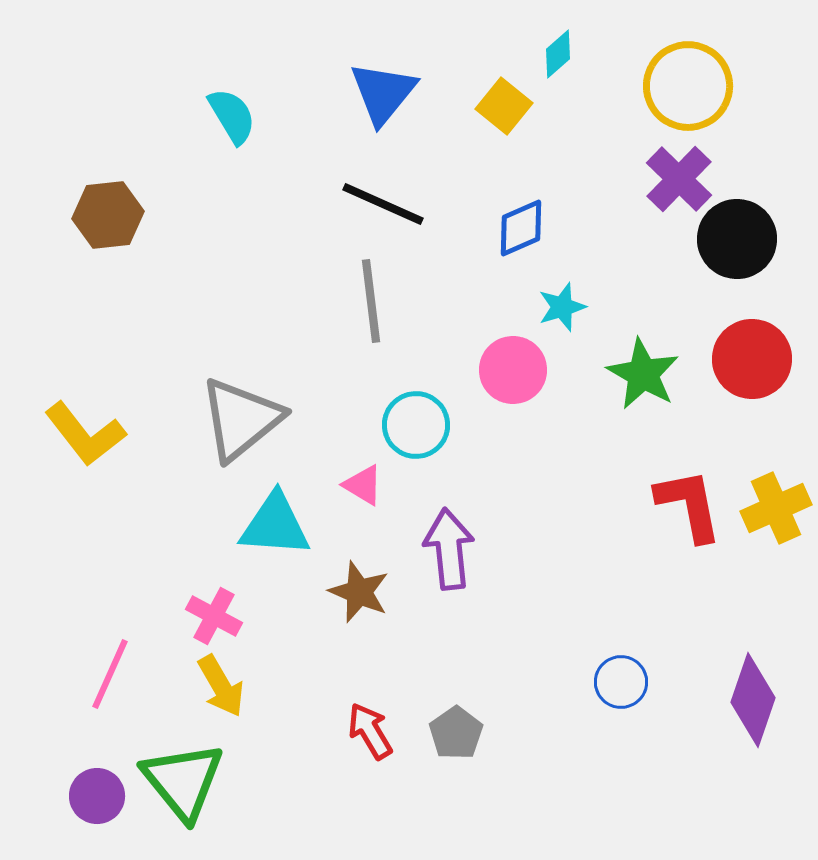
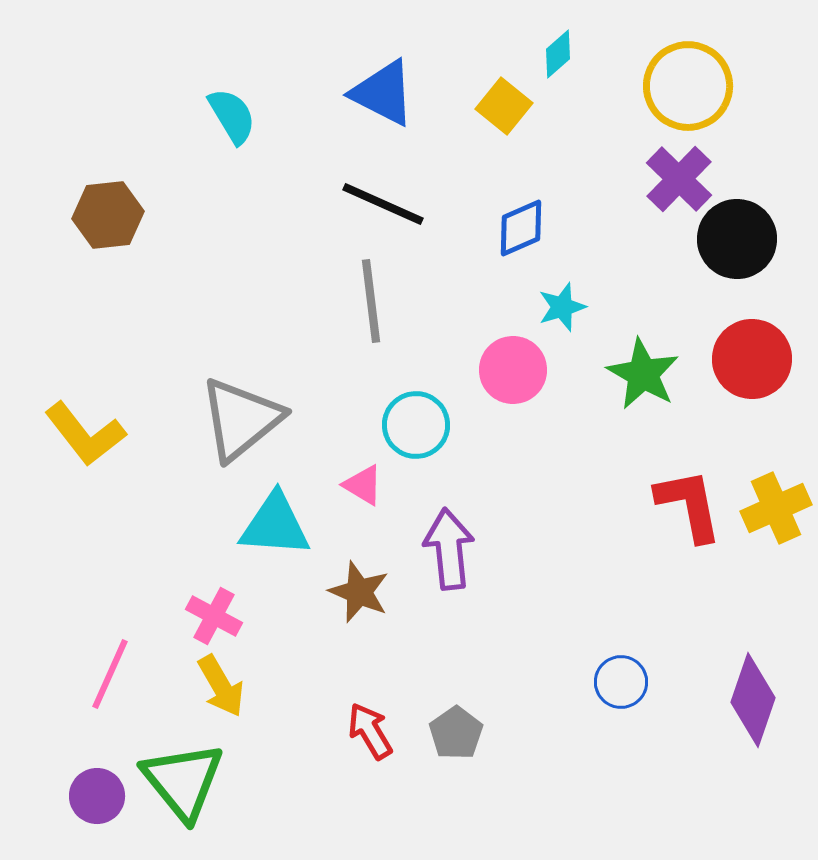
blue triangle: rotated 42 degrees counterclockwise
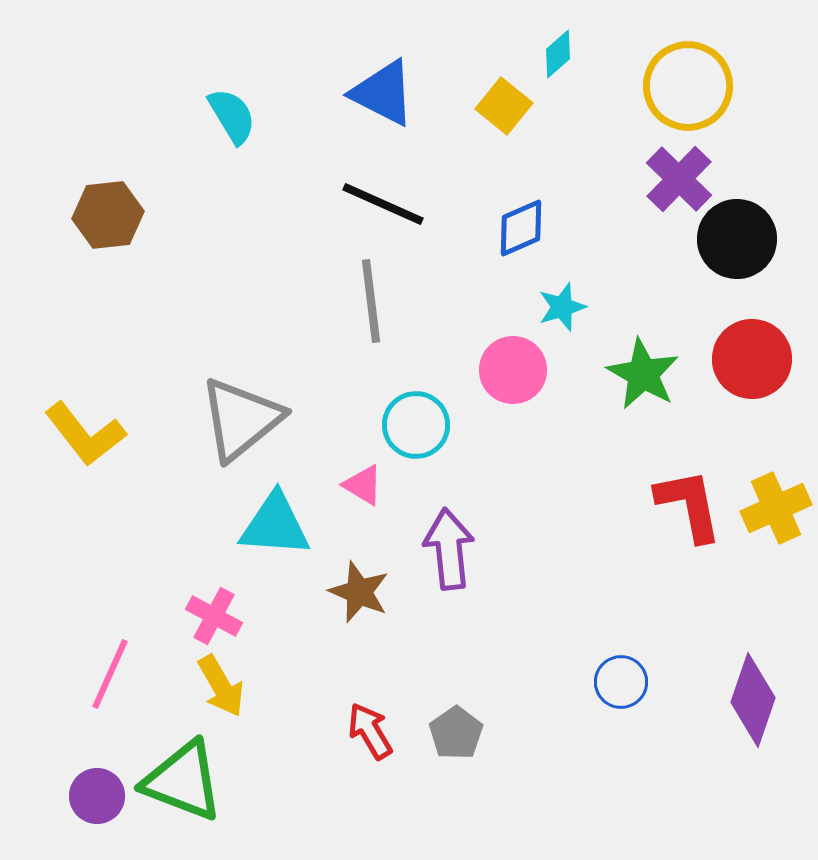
green triangle: rotated 30 degrees counterclockwise
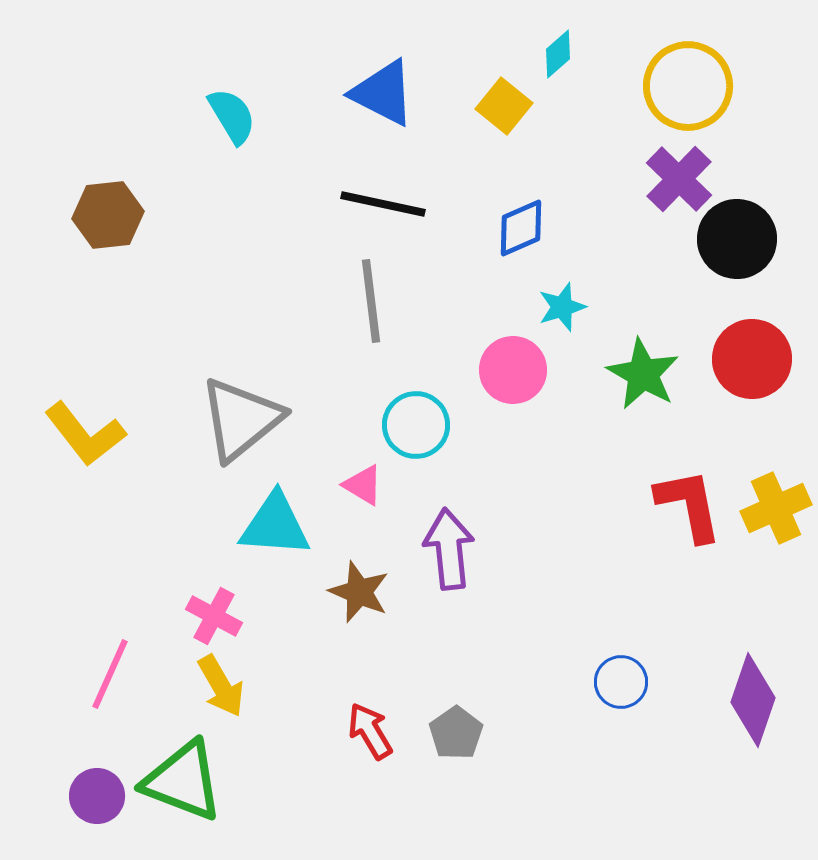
black line: rotated 12 degrees counterclockwise
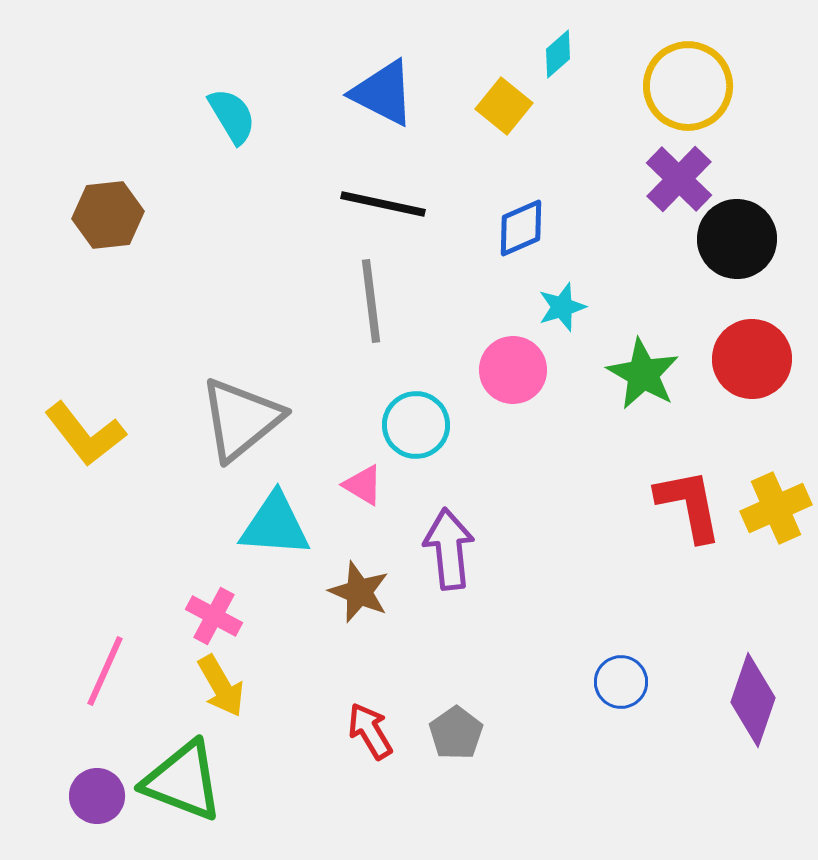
pink line: moved 5 px left, 3 px up
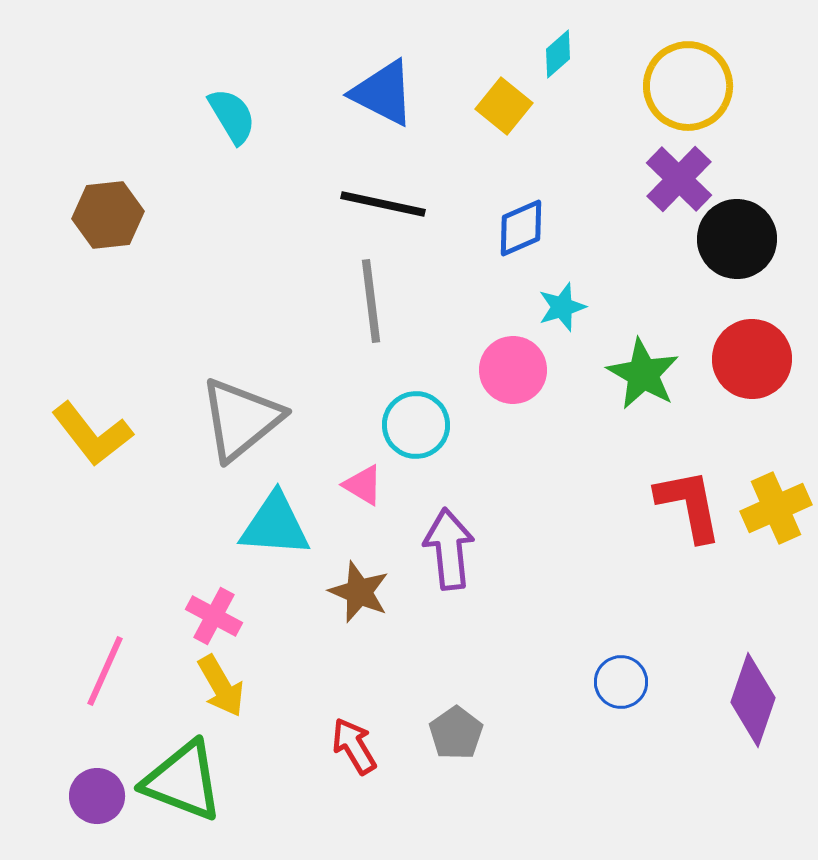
yellow L-shape: moved 7 px right
red arrow: moved 16 px left, 15 px down
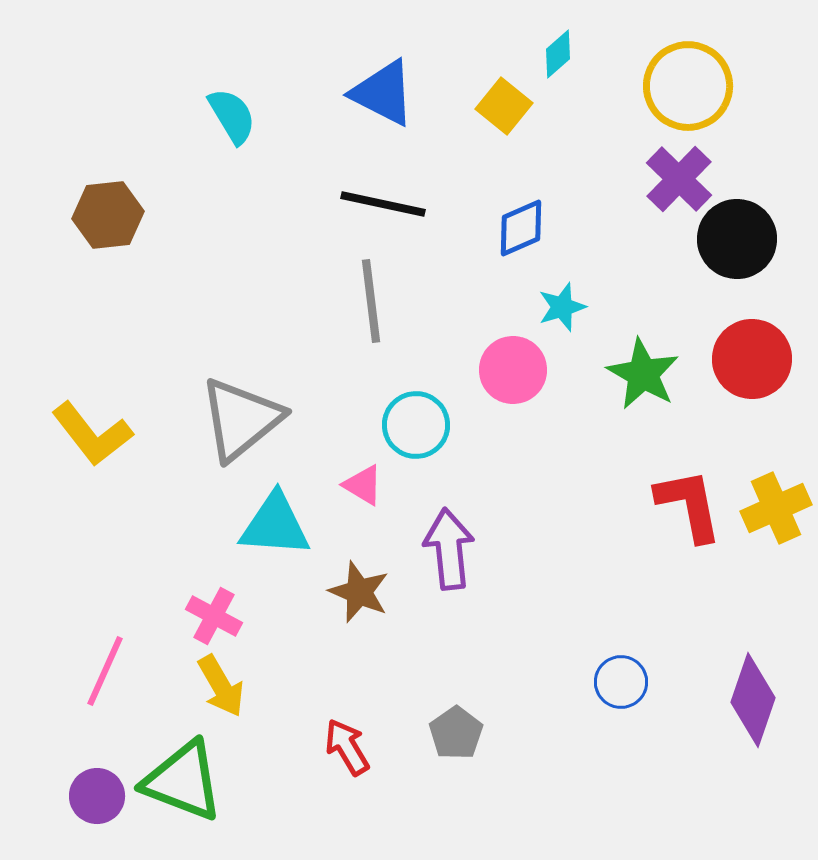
red arrow: moved 7 px left, 1 px down
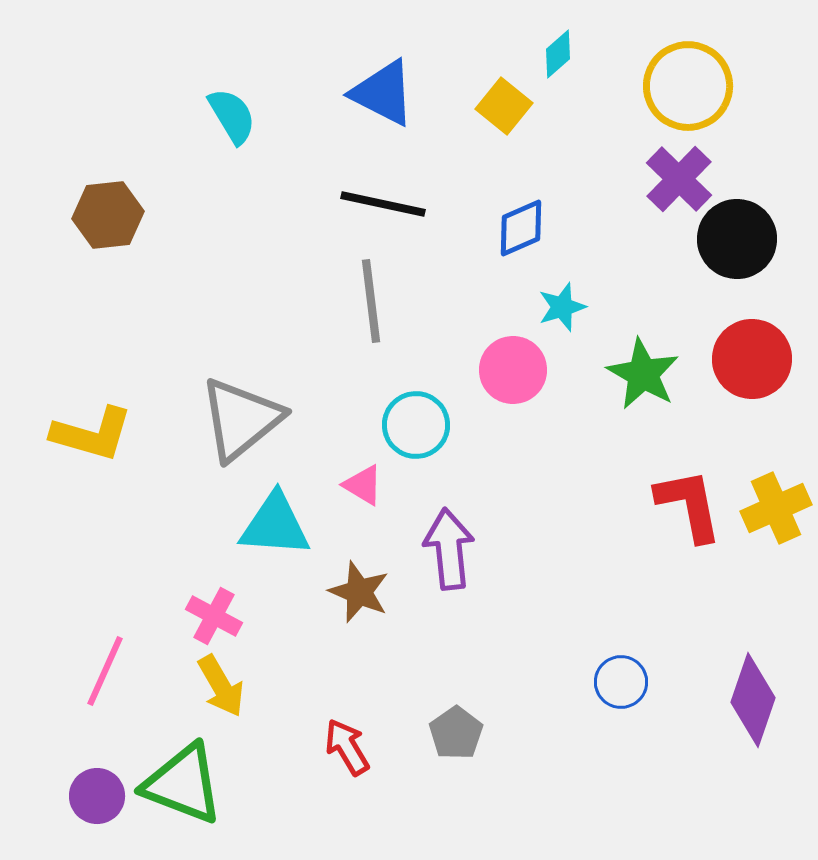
yellow L-shape: rotated 36 degrees counterclockwise
green triangle: moved 3 px down
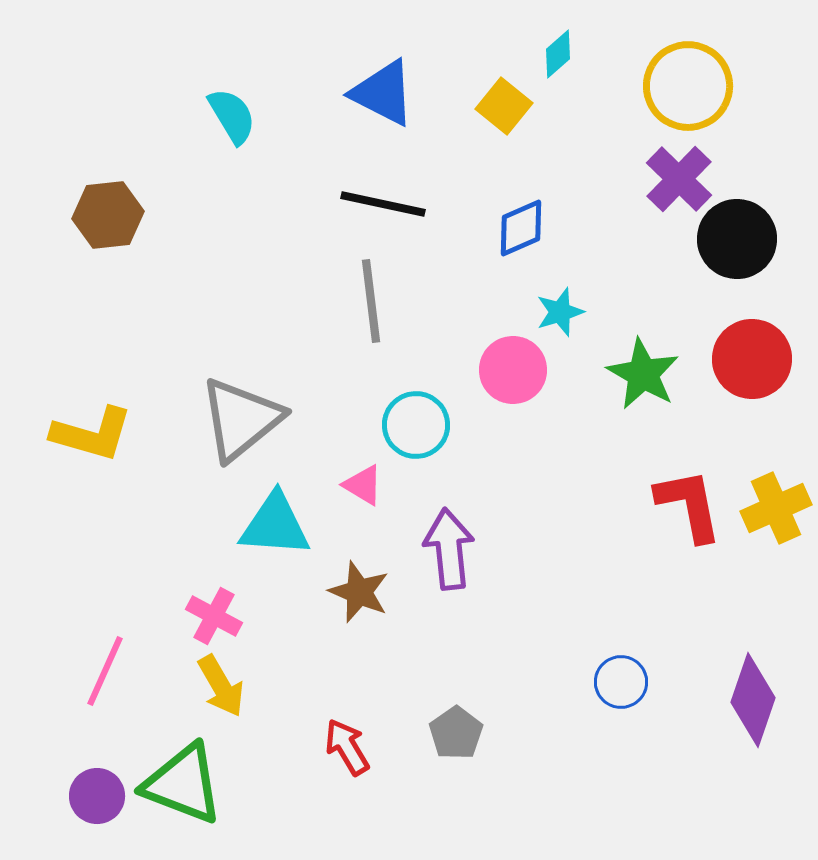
cyan star: moved 2 px left, 5 px down
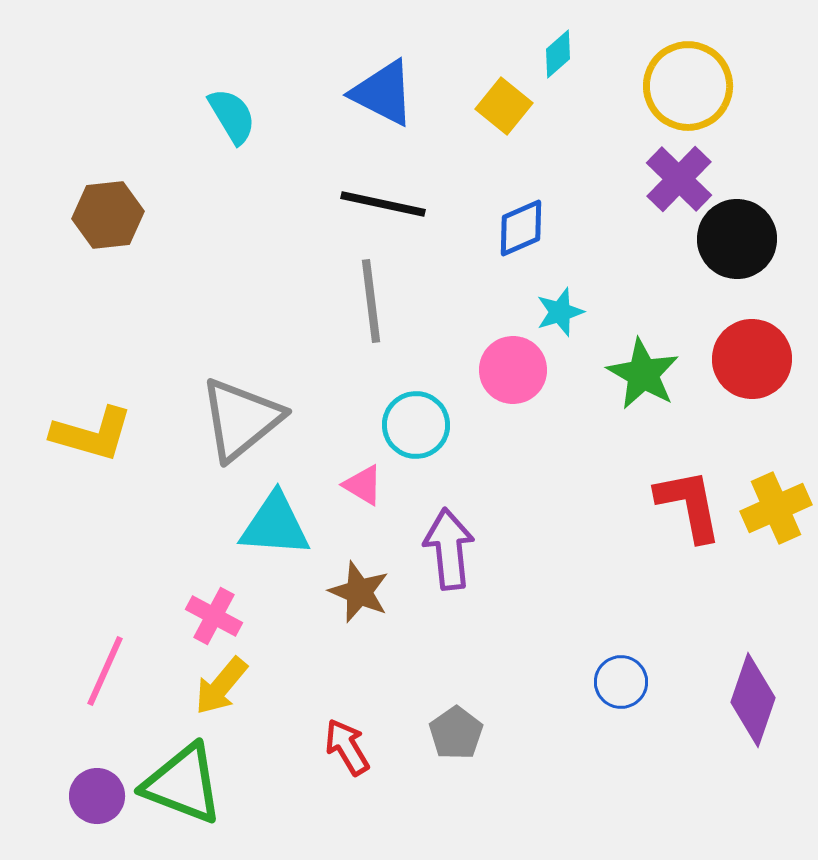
yellow arrow: rotated 70 degrees clockwise
